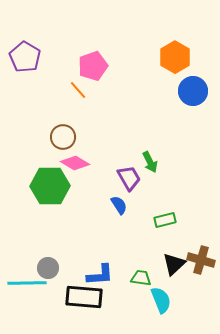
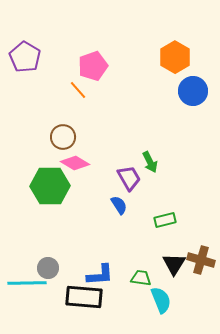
black triangle: rotated 15 degrees counterclockwise
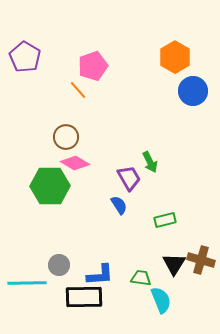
brown circle: moved 3 px right
gray circle: moved 11 px right, 3 px up
black rectangle: rotated 6 degrees counterclockwise
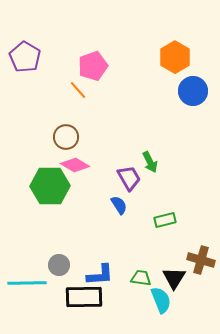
pink diamond: moved 2 px down
black triangle: moved 14 px down
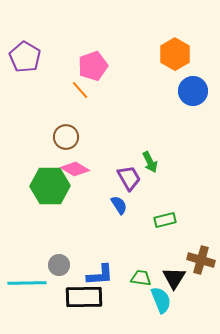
orange hexagon: moved 3 px up
orange line: moved 2 px right
pink diamond: moved 4 px down
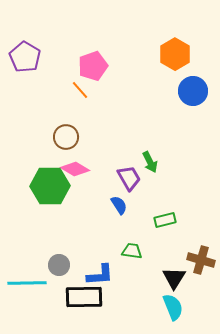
green trapezoid: moved 9 px left, 27 px up
cyan semicircle: moved 12 px right, 7 px down
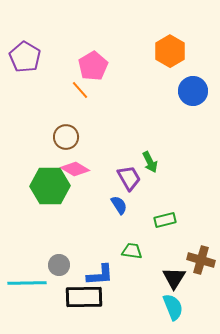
orange hexagon: moved 5 px left, 3 px up
pink pentagon: rotated 12 degrees counterclockwise
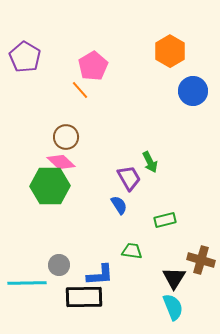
pink diamond: moved 14 px left, 7 px up; rotated 12 degrees clockwise
